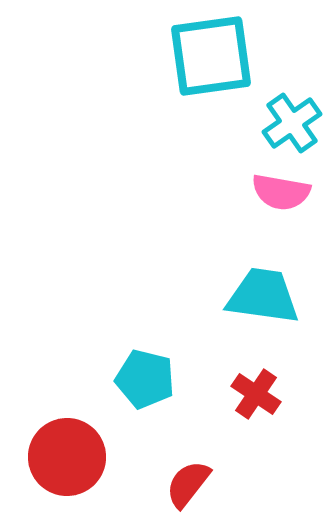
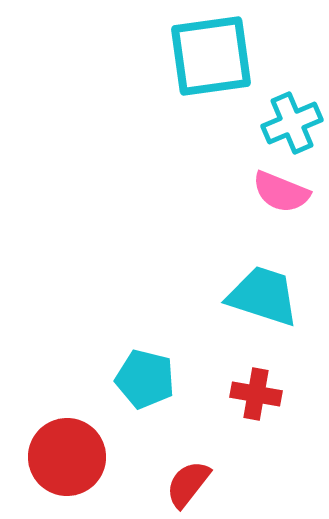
cyan cross: rotated 12 degrees clockwise
pink semicircle: rotated 12 degrees clockwise
cyan trapezoid: rotated 10 degrees clockwise
red cross: rotated 24 degrees counterclockwise
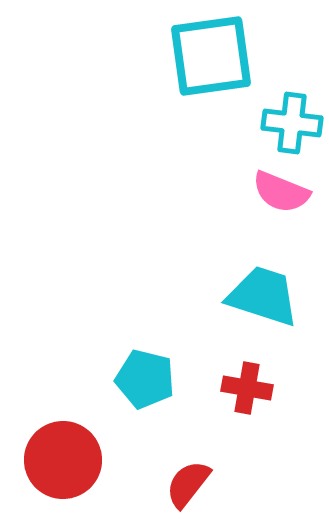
cyan cross: rotated 30 degrees clockwise
red cross: moved 9 px left, 6 px up
red circle: moved 4 px left, 3 px down
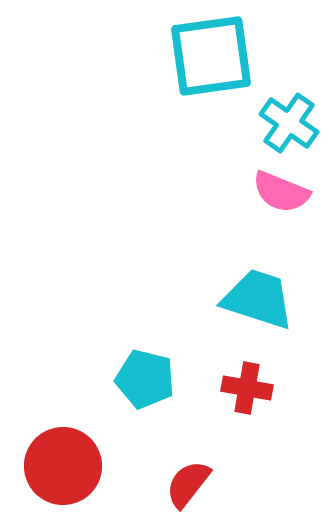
cyan cross: moved 3 px left; rotated 28 degrees clockwise
cyan trapezoid: moved 5 px left, 3 px down
red circle: moved 6 px down
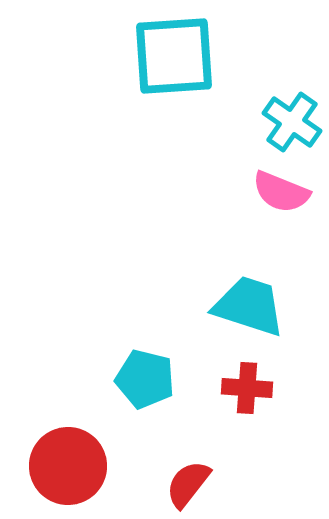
cyan square: moved 37 px left; rotated 4 degrees clockwise
cyan cross: moved 3 px right, 1 px up
cyan trapezoid: moved 9 px left, 7 px down
red cross: rotated 6 degrees counterclockwise
red circle: moved 5 px right
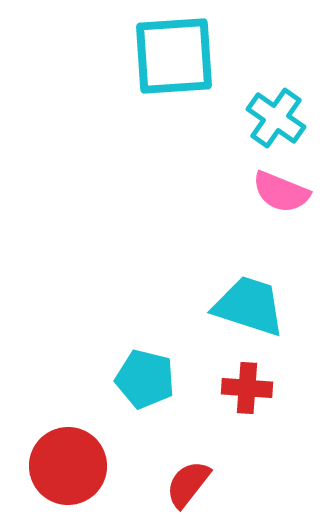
cyan cross: moved 16 px left, 4 px up
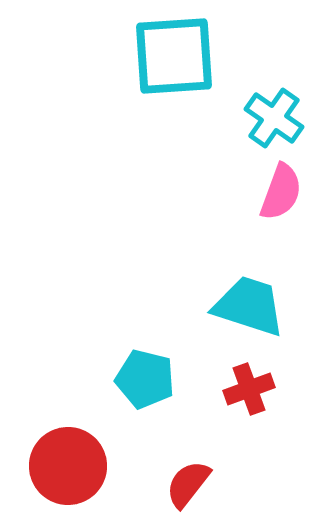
cyan cross: moved 2 px left
pink semicircle: rotated 92 degrees counterclockwise
red cross: moved 2 px right, 1 px down; rotated 24 degrees counterclockwise
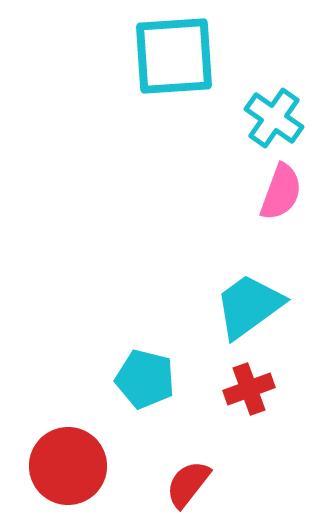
cyan trapezoid: rotated 54 degrees counterclockwise
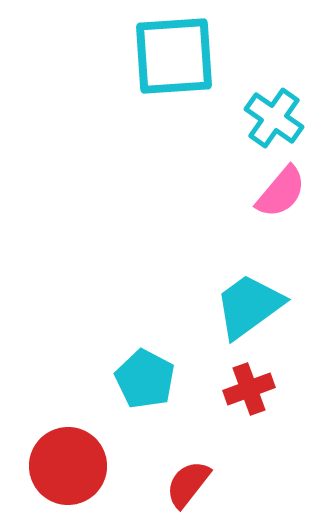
pink semicircle: rotated 20 degrees clockwise
cyan pentagon: rotated 14 degrees clockwise
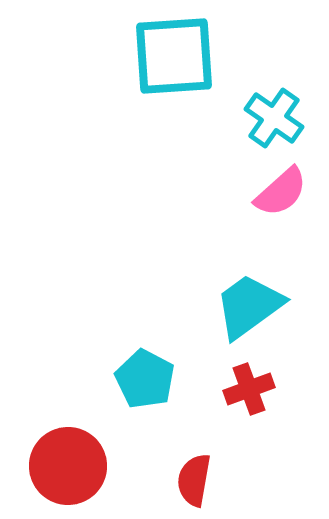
pink semicircle: rotated 8 degrees clockwise
red semicircle: moved 6 px right, 4 px up; rotated 28 degrees counterclockwise
